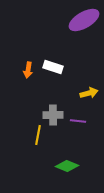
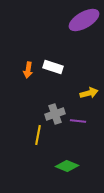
gray cross: moved 2 px right, 1 px up; rotated 18 degrees counterclockwise
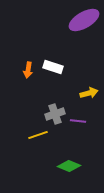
yellow line: rotated 60 degrees clockwise
green diamond: moved 2 px right
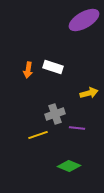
purple line: moved 1 px left, 7 px down
